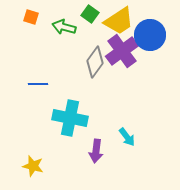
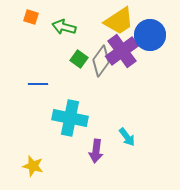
green square: moved 11 px left, 45 px down
gray diamond: moved 6 px right, 1 px up
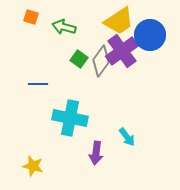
purple arrow: moved 2 px down
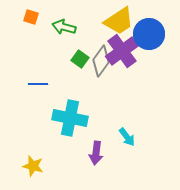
blue circle: moved 1 px left, 1 px up
green square: moved 1 px right
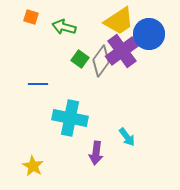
yellow star: rotated 15 degrees clockwise
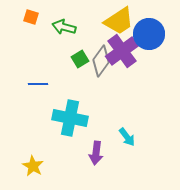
green square: rotated 24 degrees clockwise
